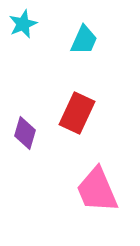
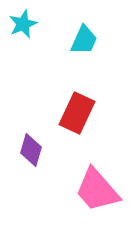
purple diamond: moved 6 px right, 17 px down
pink trapezoid: rotated 18 degrees counterclockwise
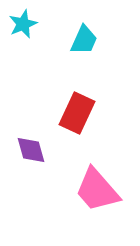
purple diamond: rotated 32 degrees counterclockwise
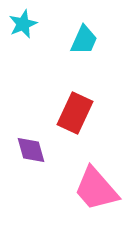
red rectangle: moved 2 px left
pink trapezoid: moved 1 px left, 1 px up
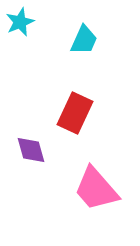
cyan star: moved 3 px left, 2 px up
